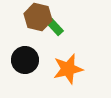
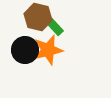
black circle: moved 10 px up
orange star: moved 20 px left, 19 px up
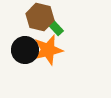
brown hexagon: moved 2 px right
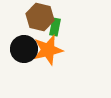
green rectangle: rotated 54 degrees clockwise
black circle: moved 1 px left, 1 px up
